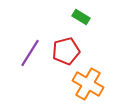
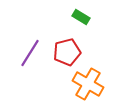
red pentagon: moved 1 px right, 1 px down
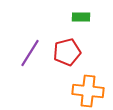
green rectangle: rotated 30 degrees counterclockwise
orange cross: moved 7 px down; rotated 24 degrees counterclockwise
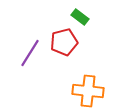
green rectangle: moved 1 px left; rotated 36 degrees clockwise
red pentagon: moved 3 px left, 10 px up
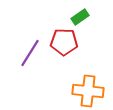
green rectangle: rotated 72 degrees counterclockwise
red pentagon: rotated 16 degrees clockwise
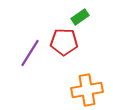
orange cross: moved 1 px left, 1 px up; rotated 16 degrees counterclockwise
